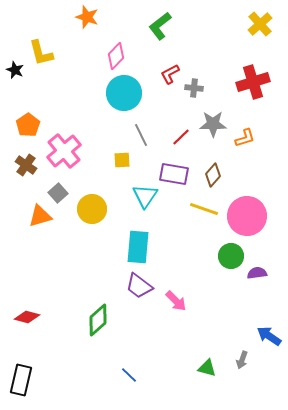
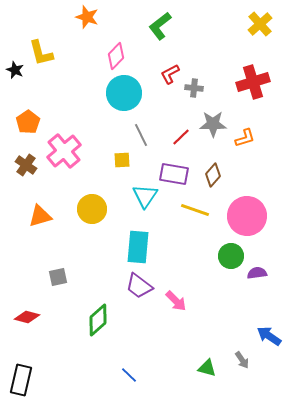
orange pentagon: moved 3 px up
gray square: moved 84 px down; rotated 30 degrees clockwise
yellow line: moved 9 px left, 1 px down
gray arrow: rotated 54 degrees counterclockwise
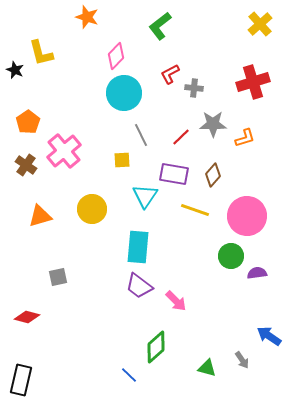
green diamond: moved 58 px right, 27 px down
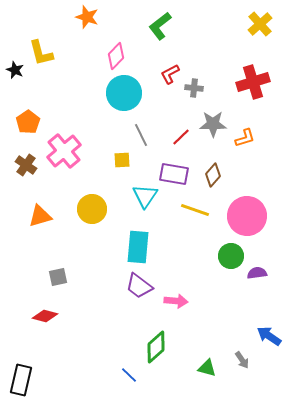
pink arrow: rotated 40 degrees counterclockwise
red diamond: moved 18 px right, 1 px up
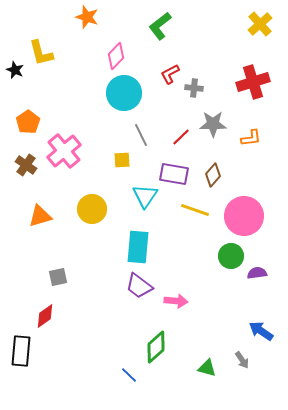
orange L-shape: moved 6 px right; rotated 10 degrees clockwise
pink circle: moved 3 px left
red diamond: rotated 50 degrees counterclockwise
blue arrow: moved 8 px left, 5 px up
black rectangle: moved 29 px up; rotated 8 degrees counterclockwise
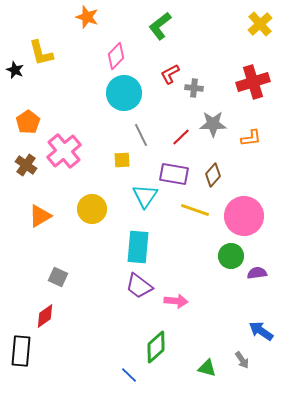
orange triangle: rotated 15 degrees counterclockwise
gray square: rotated 36 degrees clockwise
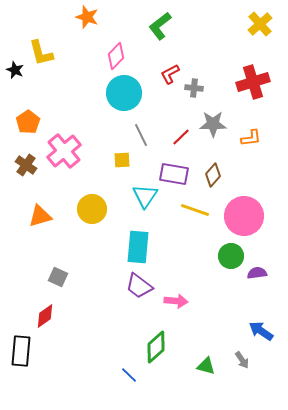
orange triangle: rotated 15 degrees clockwise
green triangle: moved 1 px left, 2 px up
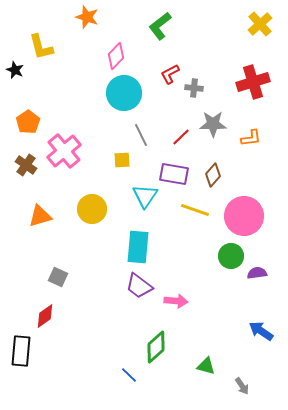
yellow L-shape: moved 6 px up
gray arrow: moved 26 px down
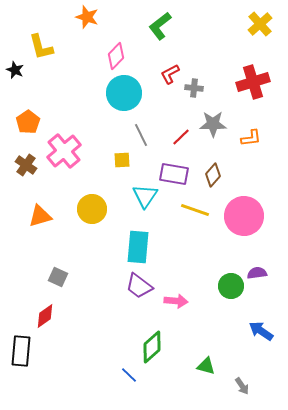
green circle: moved 30 px down
green diamond: moved 4 px left
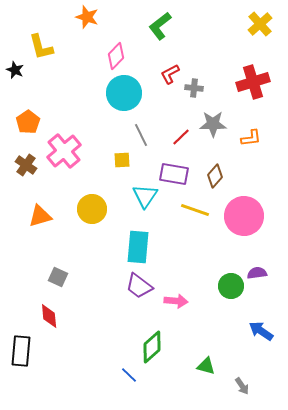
brown diamond: moved 2 px right, 1 px down
red diamond: moved 4 px right; rotated 60 degrees counterclockwise
